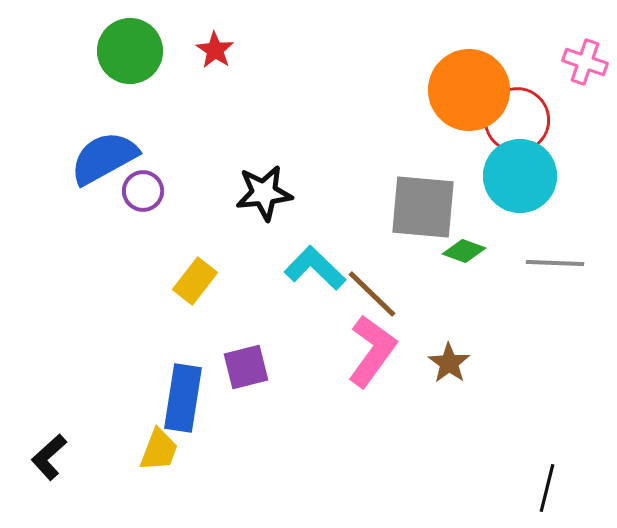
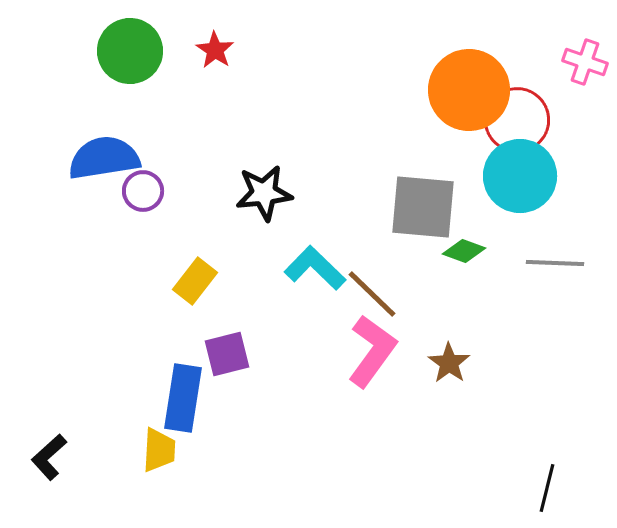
blue semicircle: rotated 20 degrees clockwise
purple square: moved 19 px left, 13 px up
yellow trapezoid: rotated 18 degrees counterclockwise
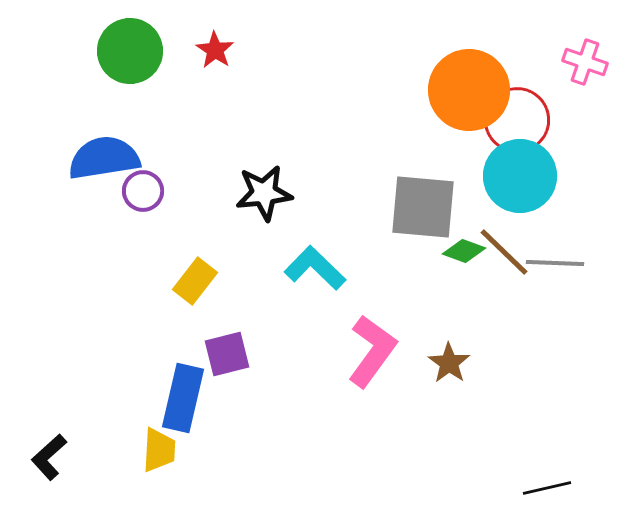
brown line: moved 132 px right, 42 px up
blue rectangle: rotated 4 degrees clockwise
black line: rotated 63 degrees clockwise
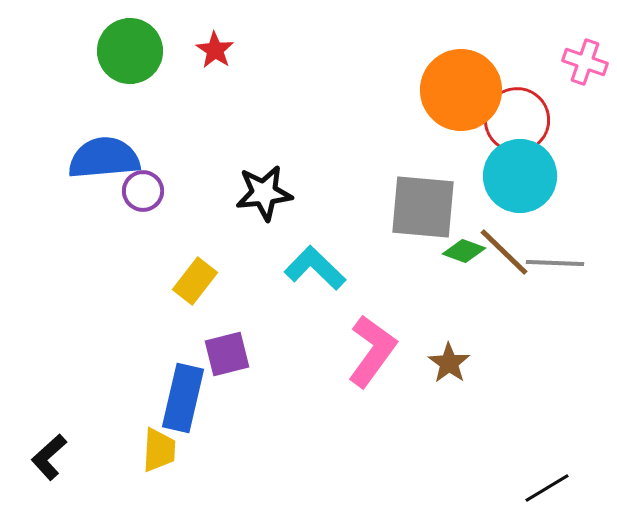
orange circle: moved 8 px left
blue semicircle: rotated 4 degrees clockwise
black line: rotated 18 degrees counterclockwise
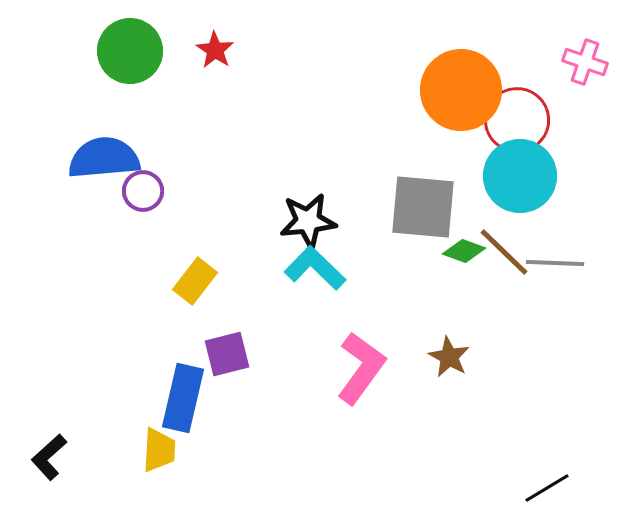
black star: moved 44 px right, 28 px down
pink L-shape: moved 11 px left, 17 px down
brown star: moved 6 px up; rotated 6 degrees counterclockwise
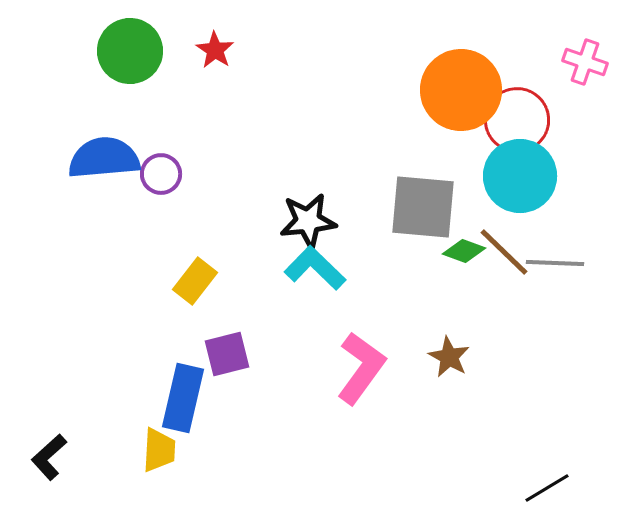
purple circle: moved 18 px right, 17 px up
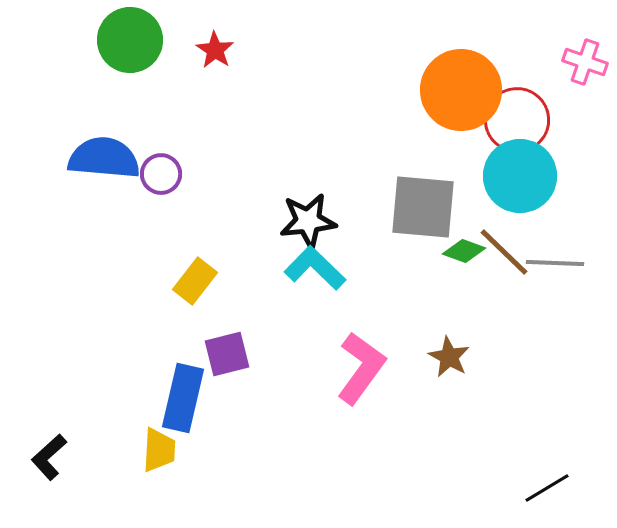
green circle: moved 11 px up
blue semicircle: rotated 10 degrees clockwise
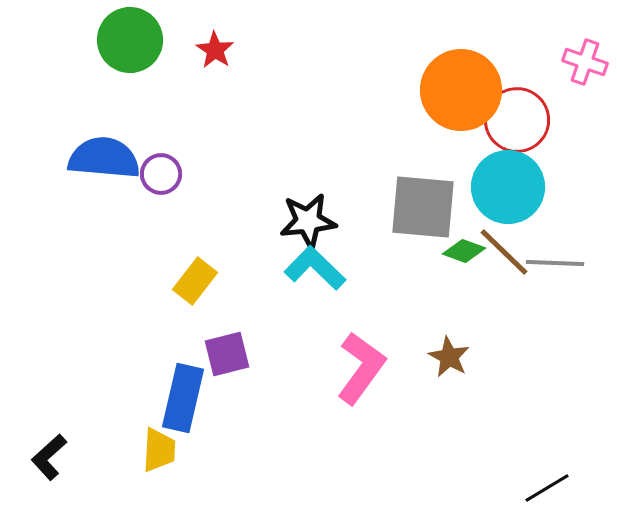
cyan circle: moved 12 px left, 11 px down
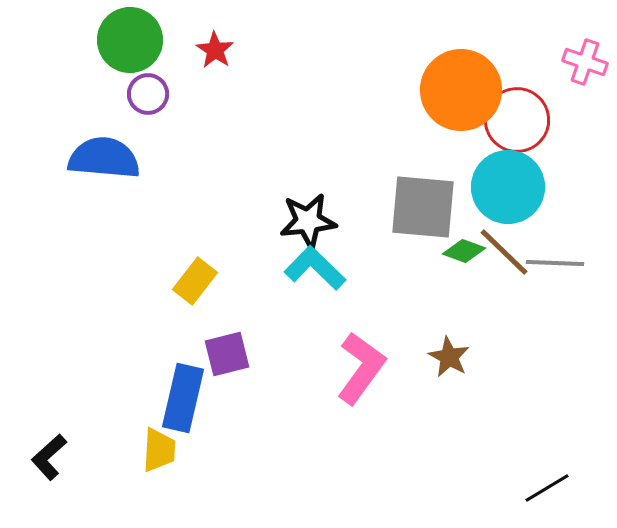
purple circle: moved 13 px left, 80 px up
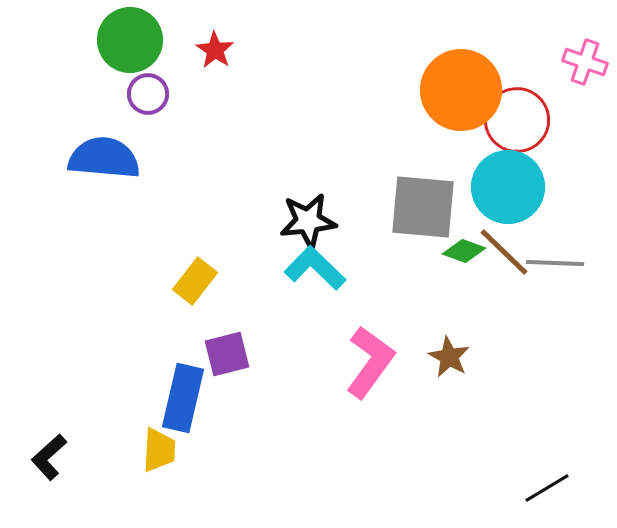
pink L-shape: moved 9 px right, 6 px up
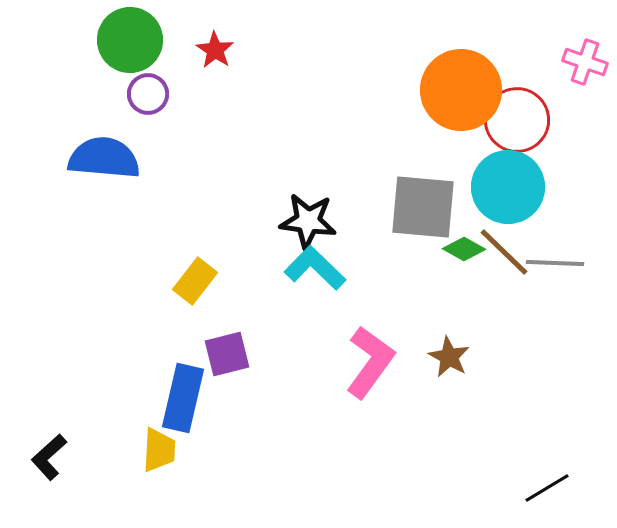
black star: rotated 14 degrees clockwise
green diamond: moved 2 px up; rotated 9 degrees clockwise
